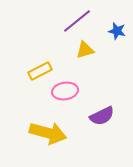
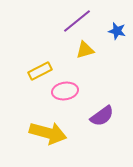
purple semicircle: rotated 10 degrees counterclockwise
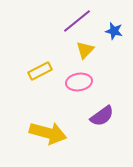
blue star: moved 3 px left
yellow triangle: rotated 30 degrees counterclockwise
pink ellipse: moved 14 px right, 9 px up
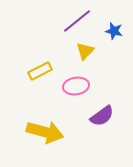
yellow triangle: moved 1 px down
pink ellipse: moved 3 px left, 4 px down
yellow arrow: moved 3 px left, 1 px up
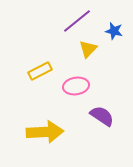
yellow triangle: moved 3 px right, 2 px up
purple semicircle: rotated 110 degrees counterclockwise
yellow arrow: rotated 18 degrees counterclockwise
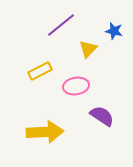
purple line: moved 16 px left, 4 px down
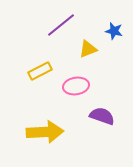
yellow triangle: rotated 24 degrees clockwise
purple semicircle: rotated 15 degrees counterclockwise
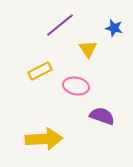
purple line: moved 1 px left
blue star: moved 3 px up
yellow triangle: rotated 42 degrees counterclockwise
pink ellipse: rotated 20 degrees clockwise
yellow arrow: moved 1 px left, 7 px down
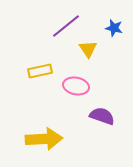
purple line: moved 6 px right, 1 px down
yellow rectangle: rotated 15 degrees clockwise
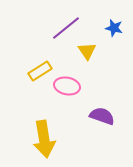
purple line: moved 2 px down
yellow triangle: moved 1 px left, 2 px down
yellow rectangle: rotated 20 degrees counterclockwise
pink ellipse: moved 9 px left
yellow arrow: rotated 84 degrees clockwise
